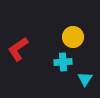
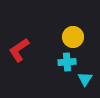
red L-shape: moved 1 px right, 1 px down
cyan cross: moved 4 px right
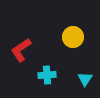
red L-shape: moved 2 px right
cyan cross: moved 20 px left, 13 px down
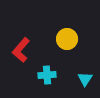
yellow circle: moved 6 px left, 2 px down
red L-shape: rotated 15 degrees counterclockwise
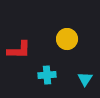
red L-shape: moved 2 px left; rotated 130 degrees counterclockwise
